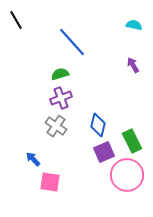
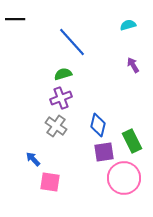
black line: moved 1 px left, 1 px up; rotated 60 degrees counterclockwise
cyan semicircle: moved 6 px left; rotated 28 degrees counterclockwise
green semicircle: moved 3 px right
purple square: rotated 15 degrees clockwise
pink circle: moved 3 px left, 3 px down
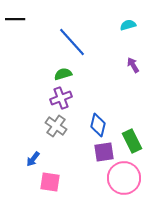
blue arrow: rotated 98 degrees counterclockwise
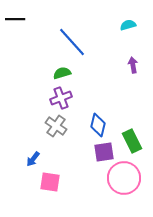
purple arrow: rotated 21 degrees clockwise
green semicircle: moved 1 px left, 1 px up
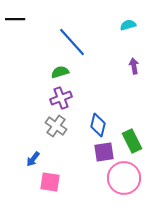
purple arrow: moved 1 px right, 1 px down
green semicircle: moved 2 px left, 1 px up
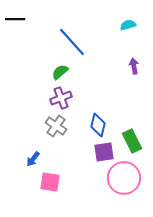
green semicircle: rotated 24 degrees counterclockwise
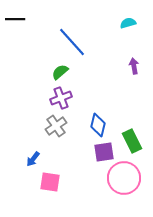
cyan semicircle: moved 2 px up
gray cross: rotated 20 degrees clockwise
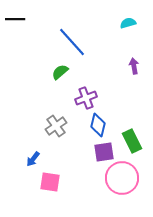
purple cross: moved 25 px right
pink circle: moved 2 px left
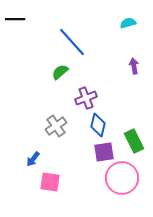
green rectangle: moved 2 px right
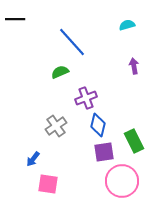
cyan semicircle: moved 1 px left, 2 px down
green semicircle: rotated 18 degrees clockwise
pink circle: moved 3 px down
pink square: moved 2 px left, 2 px down
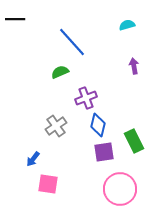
pink circle: moved 2 px left, 8 px down
